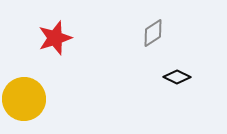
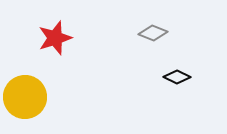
gray diamond: rotated 56 degrees clockwise
yellow circle: moved 1 px right, 2 px up
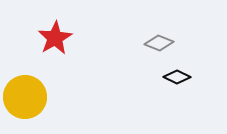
gray diamond: moved 6 px right, 10 px down
red star: rotated 12 degrees counterclockwise
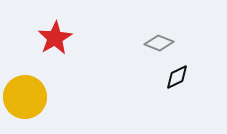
black diamond: rotated 52 degrees counterclockwise
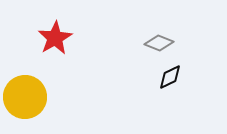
black diamond: moved 7 px left
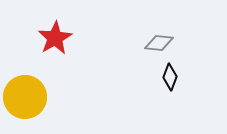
gray diamond: rotated 16 degrees counterclockwise
black diamond: rotated 44 degrees counterclockwise
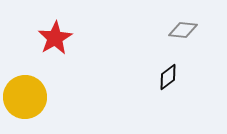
gray diamond: moved 24 px right, 13 px up
black diamond: moved 2 px left; rotated 32 degrees clockwise
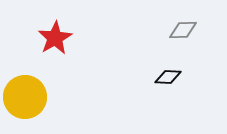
gray diamond: rotated 8 degrees counterclockwise
black diamond: rotated 40 degrees clockwise
